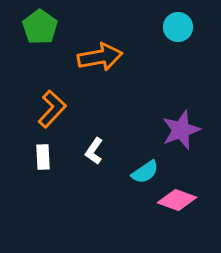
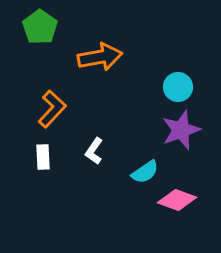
cyan circle: moved 60 px down
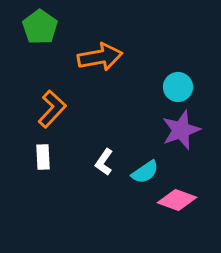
white L-shape: moved 10 px right, 11 px down
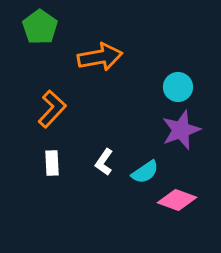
white rectangle: moved 9 px right, 6 px down
